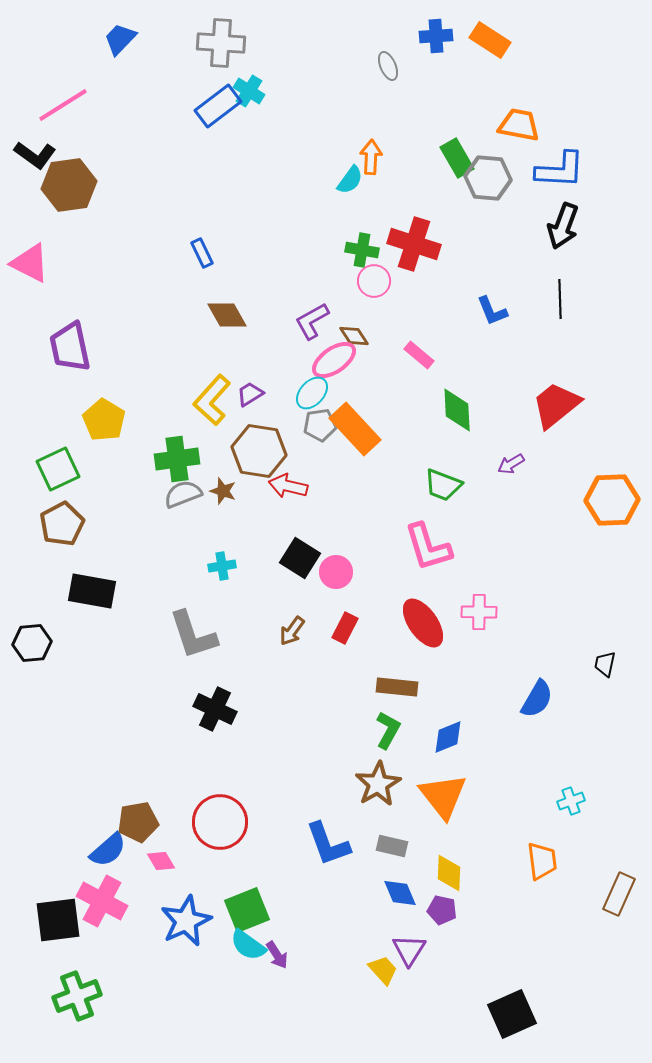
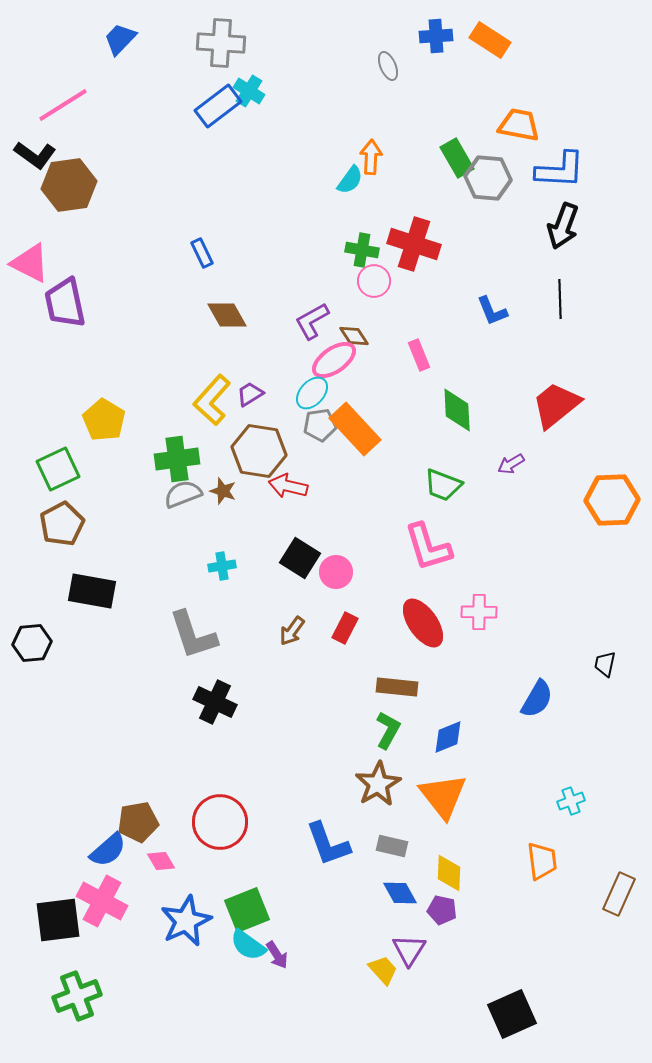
purple trapezoid at (70, 347): moved 5 px left, 44 px up
pink rectangle at (419, 355): rotated 28 degrees clockwise
black cross at (215, 709): moved 7 px up
blue diamond at (400, 893): rotated 6 degrees counterclockwise
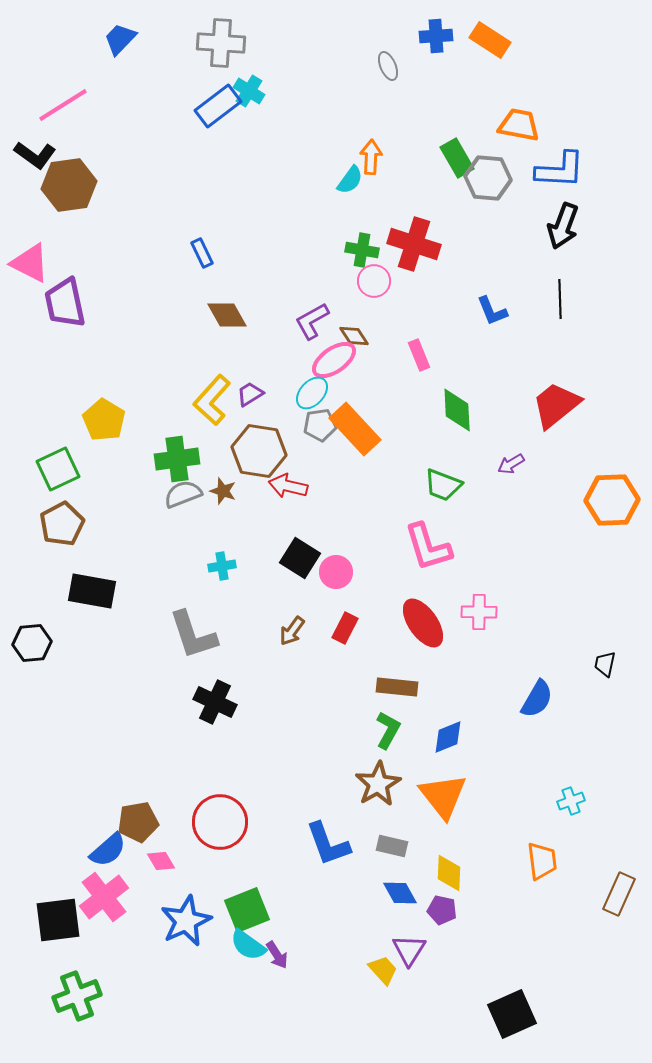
pink cross at (102, 901): moved 2 px right, 4 px up; rotated 24 degrees clockwise
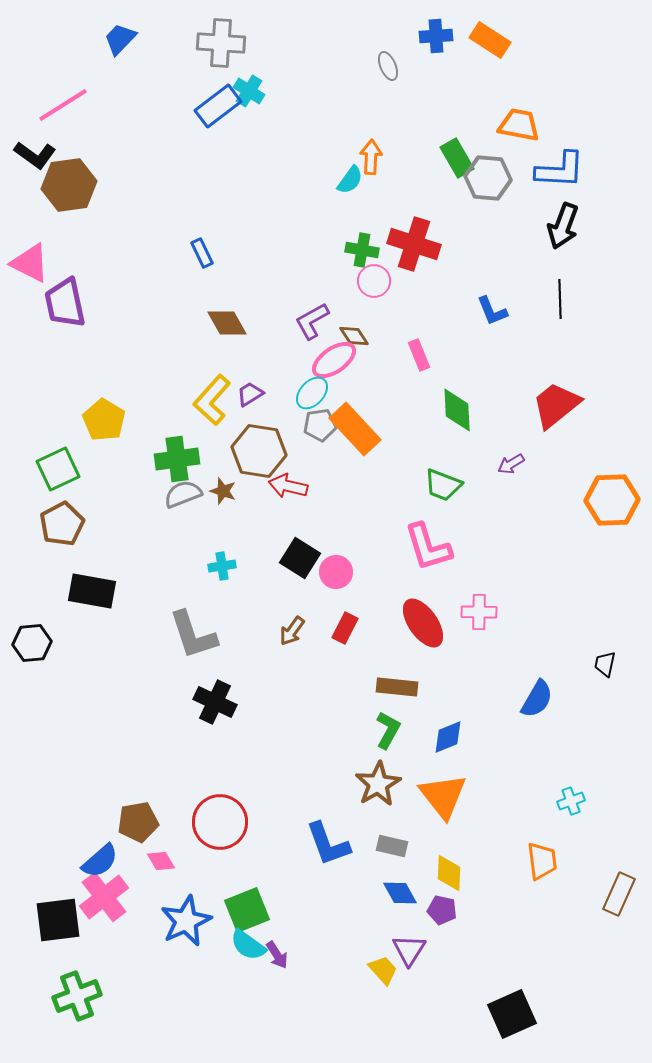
brown diamond at (227, 315): moved 8 px down
blue semicircle at (108, 850): moved 8 px left, 11 px down
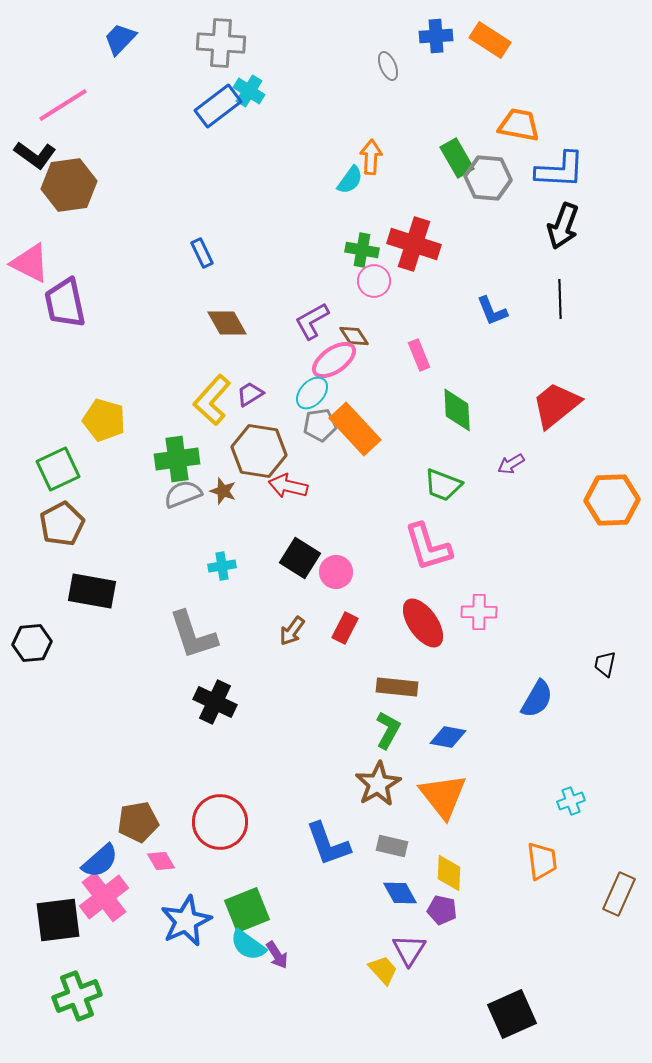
yellow pentagon at (104, 420): rotated 15 degrees counterclockwise
blue diamond at (448, 737): rotated 33 degrees clockwise
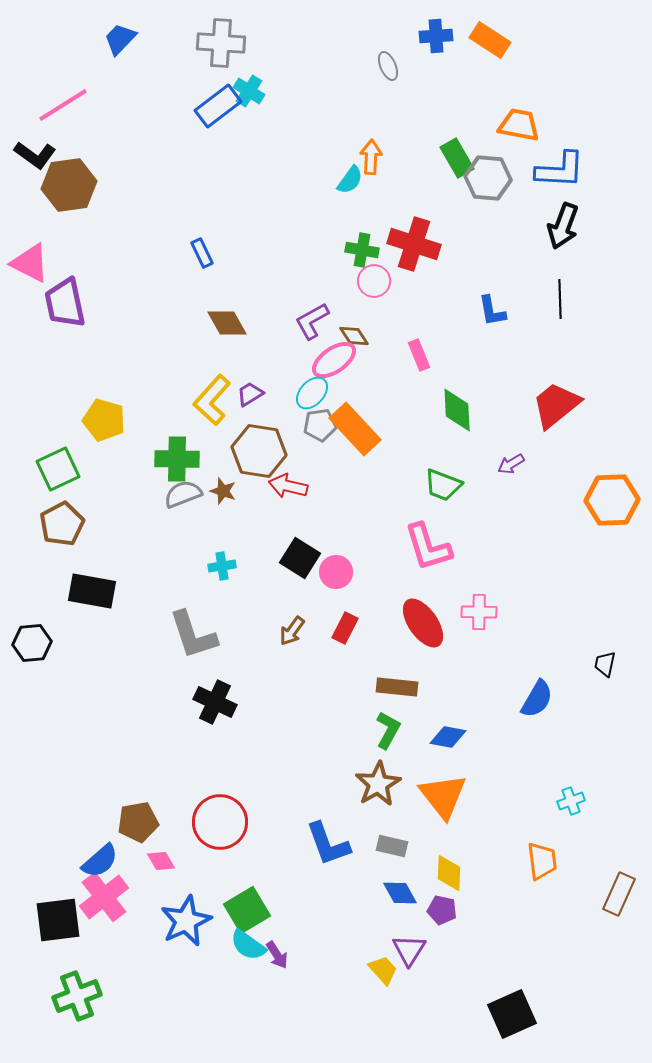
blue L-shape at (492, 311): rotated 12 degrees clockwise
green cross at (177, 459): rotated 9 degrees clockwise
green square at (247, 910): rotated 9 degrees counterclockwise
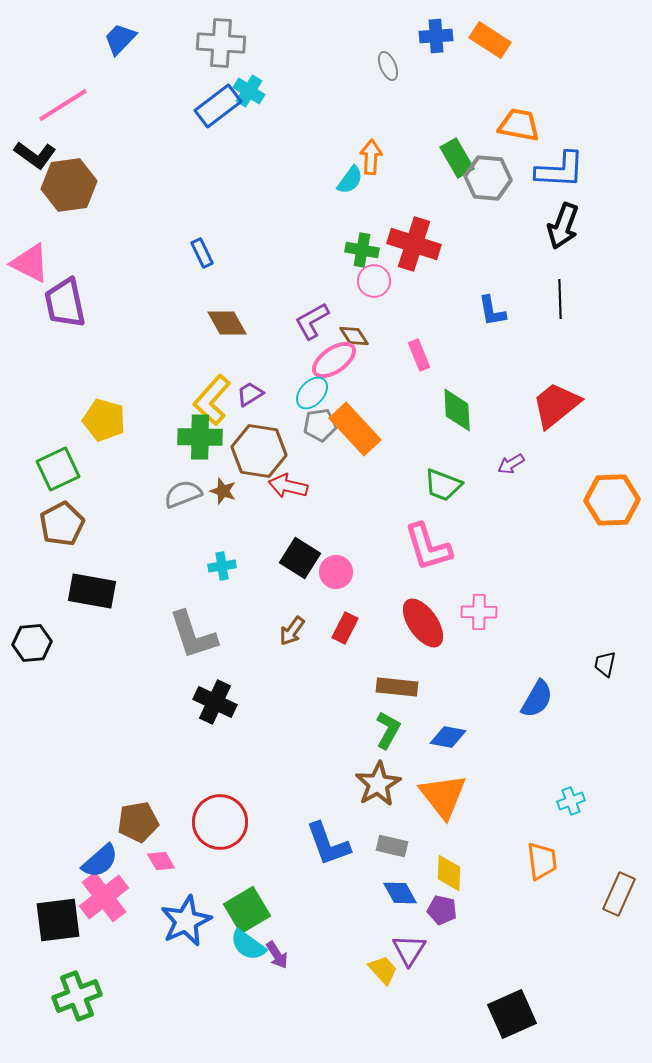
green cross at (177, 459): moved 23 px right, 22 px up
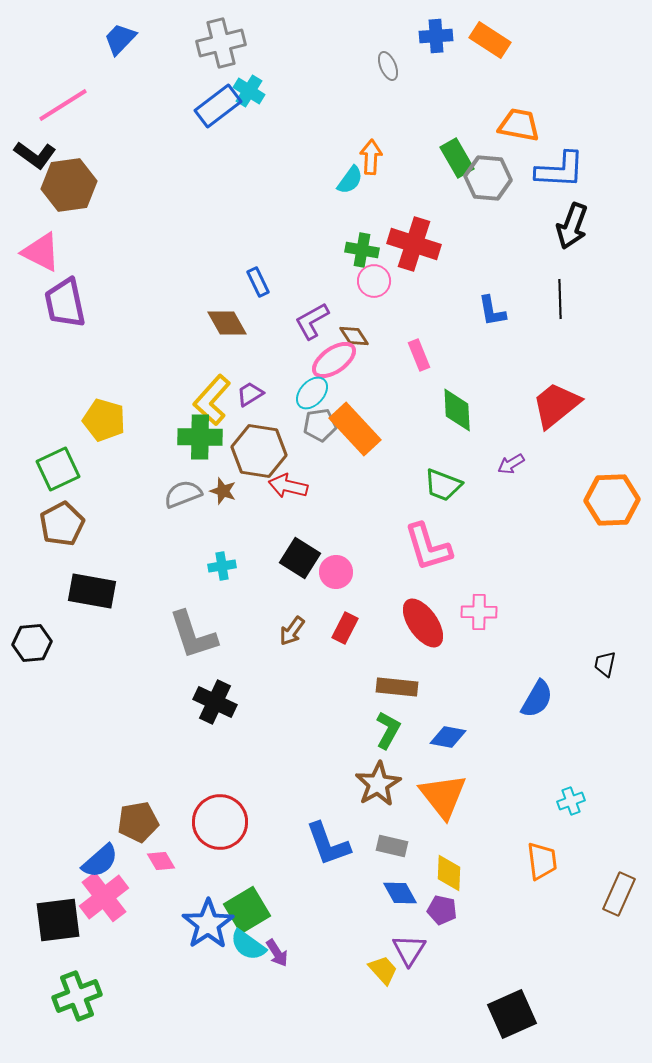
gray cross at (221, 43): rotated 18 degrees counterclockwise
black arrow at (563, 226): moved 9 px right
blue rectangle at (202, 253): moved 56 px right, 29 px down
pink triangle at (30, 263): moved 11 px right, 11 px up
blue star at (186, 921): moved 22 px right, 3 px down; rotated 9 degrees counterclockwise
purple arrow at (277, 955): moved 2 px up
